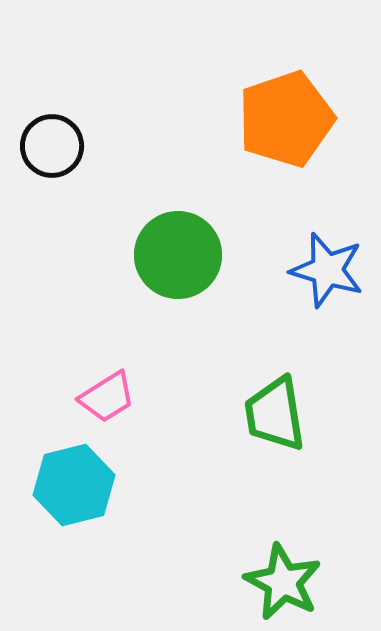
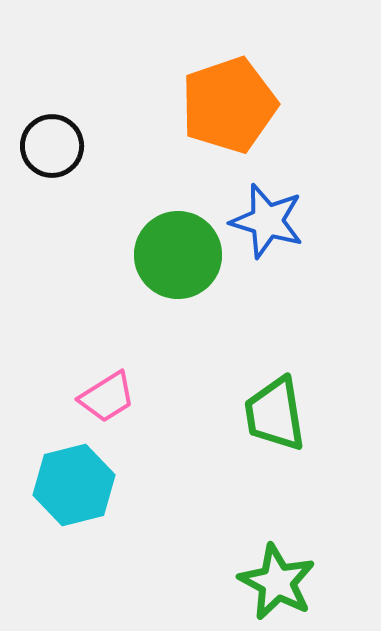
orange pentagon: moved 57 px left, 14 px up
blue star: moved 60 px left, 49 px up
green star: moved 6 px left
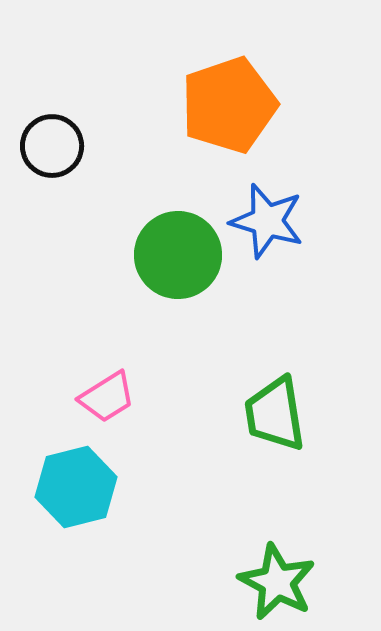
cyan hexagon: moved 2 px right, 2 px down
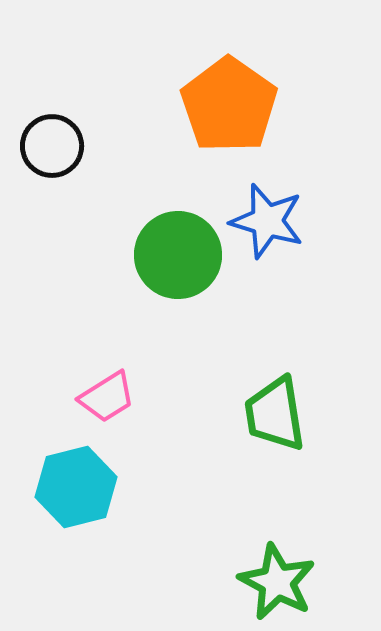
orange pentagon: rotated 18 degrees counterclockwise
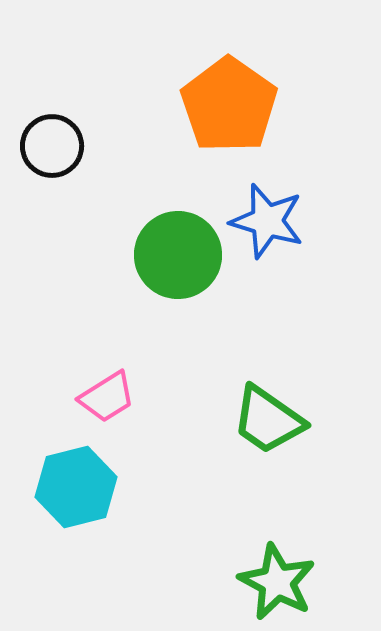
green trapezoid: moved 7 px left, 6 px down; rotated 46 degrees counterclockwise
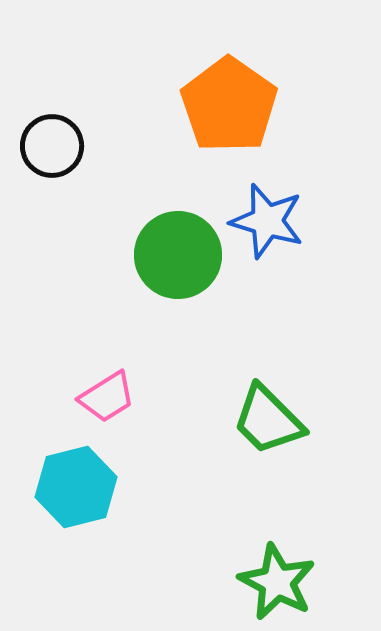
green trapezoid: rotated 10 degrees clockwise
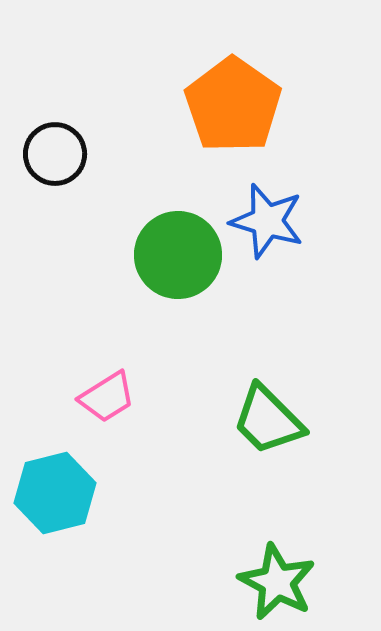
orange pentagon: moved 4 px right
black circle: moved 3 px right, 8 px down
cyan hexagon: moved 21 px left, 6 px down
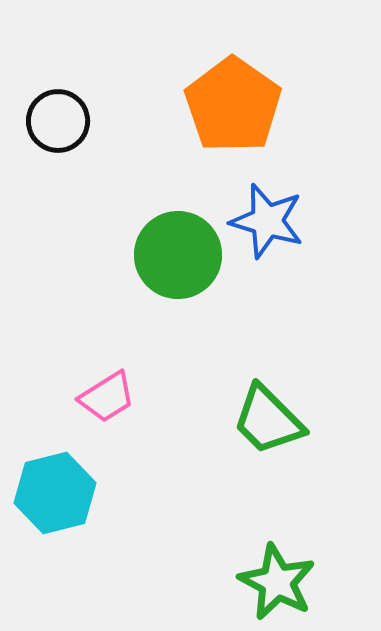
black circle: moved 3 px right, 33 px up
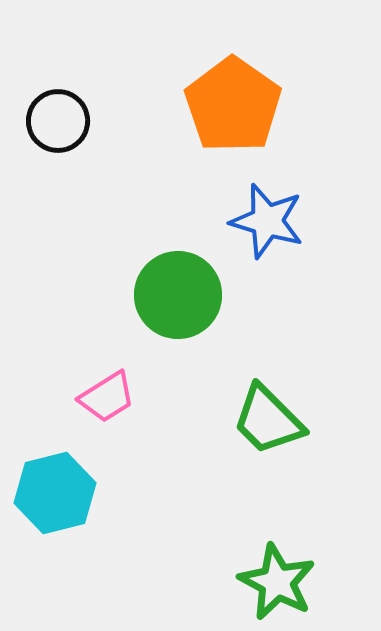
green circle: moved 40 px down
